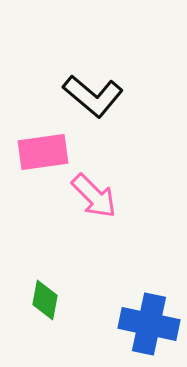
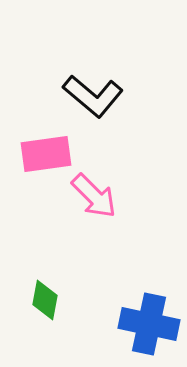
pink rectangle: moved 3 px right, 2 px down
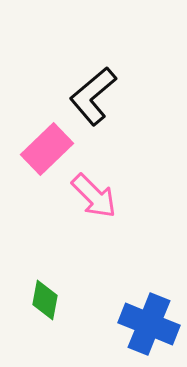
black L-shape: rotated 100 degrees clockwise
pink rectangle: moved 1 px right, 5 px up; rotated 36 degrees counterclockwise
blue cross: rotated 10 degrees clockwise
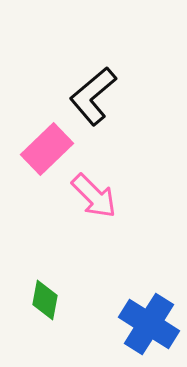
blue cross: rotated 10 degrees clockwise
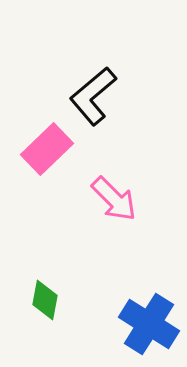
pink arrow: moved 20 px right, 3 px down
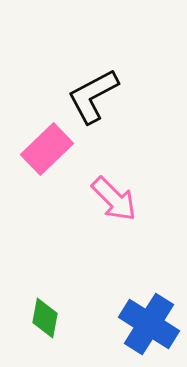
black L-shape: rotated 12 degrees clockwise
green diamond: moved 18 px down
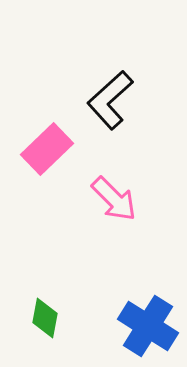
black L-shape: moved 17 px right, 4 px down; rotated 14 degrees counterclockwise
blue cross: moved 1 px left, 2 px down
